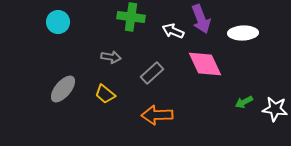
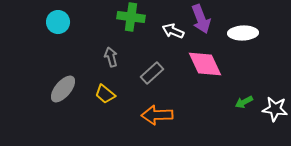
gray arrow: rotated 114 degrees counterclockwise
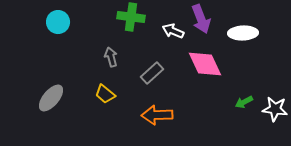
gray ellipse: moved 12 px left, 9 px down
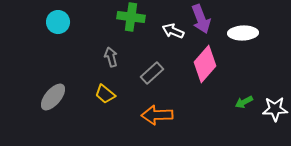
pink diamond: rotated 66 degrees clockwise
gray ellipse: moved 2 px right, 1 px up
white star: rotated 10 degrees counterclockwise
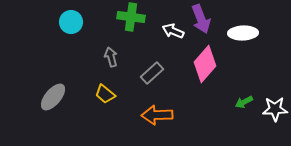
cyan circle: moved 13 px right
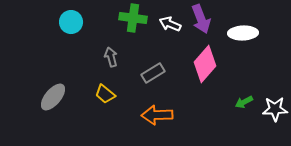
green cross: moved 2 px right, 1 px down
white arrow: moved 3 px left, 7 px up
gray rectangle: moved 1 px right; rotated 10 degrees clockwise
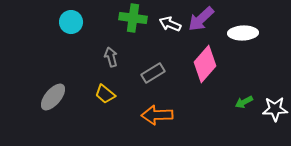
purple arrow: rotated 68 degrees clockwise
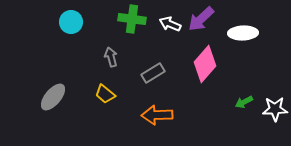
green cross: moved 1 px left, 1 px down
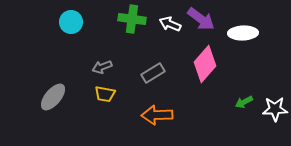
purple arrow: rotated 100 degrees counterclockwise
gray arrow: moved 9 px left, 10 px down; rotated 96 degrees counterclockwise
yellow trapezoid: rotated 30 degrees counterclockwise
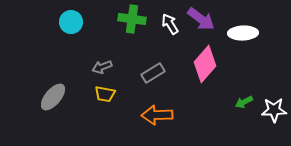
white arrow: rotated 35 degrees clockwise
white star: moved 1 px left, 1 px down
